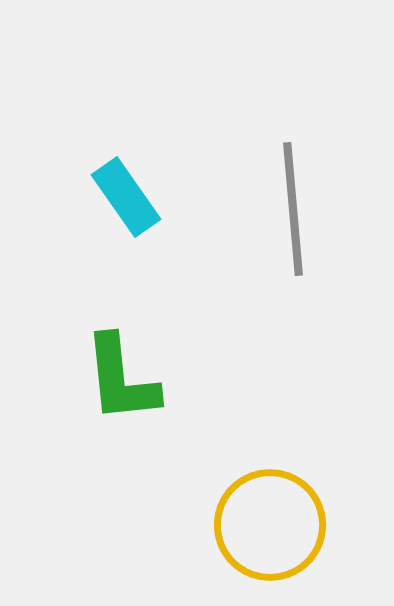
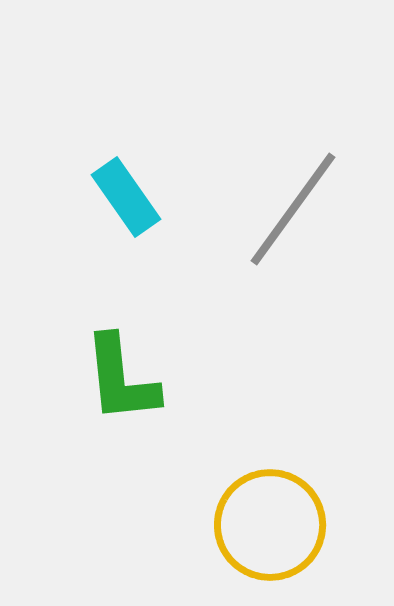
gray line: rotated 41 degrees clockwise
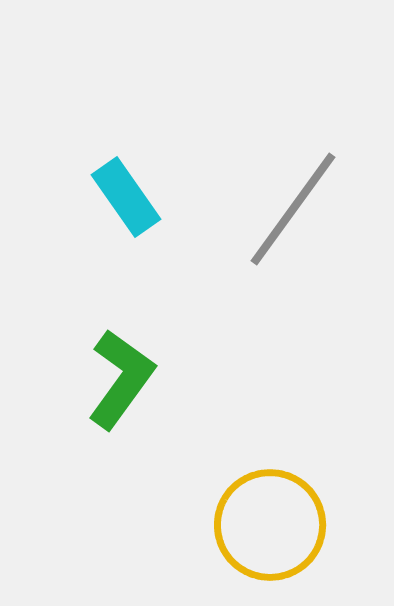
green L-shape: rotated 138 degrees counterclockwise
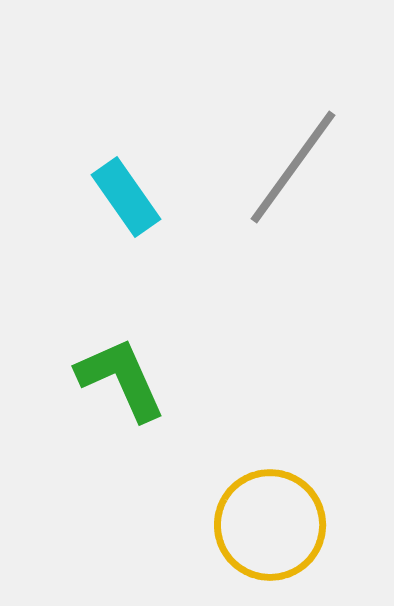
gray line: moved 42 px up
green L-shape: rotated 60 degrees counterclockwise
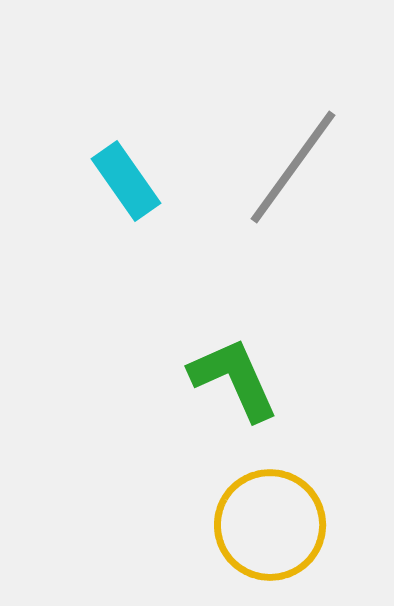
cyan rectangle: moved 16 px up
green L-shape: moved 113 px right
